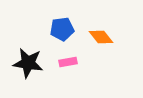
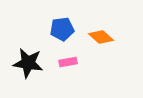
orange diamond: rotated 10 degrees counterclockwise
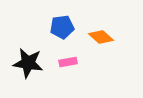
blue pentagon: moved 2 px up
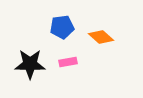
black star: moved 2 px right, 1 px down; rotated 8 degrees counterclockwise
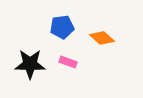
orange diamond: moved 1 px right, 1 px down
pink rectangle: rotated 30 degrees clockwise
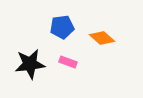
black star: rotated 8 degrees counterclockwise
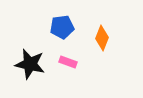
orange diamond: rotated 70 degrees clockwise
black star: rotated 20 degrees clockwise
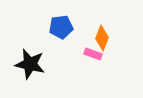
blue pentagon: moved 1 px left
pink rectangle: moved 25 px right, 8 px up
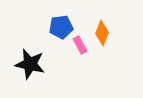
orange diamond: moved 5 px up
pink rectangle: moved 13 px left, 9 px up; rotated 42 degrees clockwise
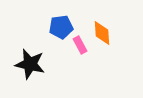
orange diamond: rotated 25 degrees counterclockwise
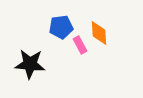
orange diamond: moved 3 px left
black star: rotated 8 degrees counterclockwise
